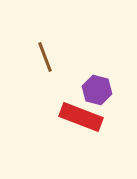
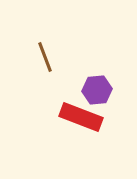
purple hexagon: rotated 20 degrees counterclockwise
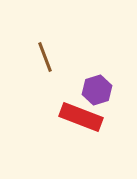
purple hexagon: rotated 12 degrees counterclockwise
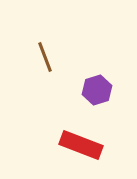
red rectangle: moved 28 px down
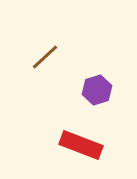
brown line: rotated 68 degrees clockwise
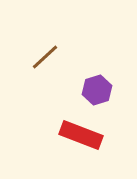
red rectangle: moved 10 px up
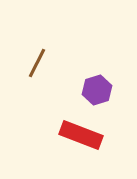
brown line: moved 8 px left, 6 px down; rotated 20 degrees counterclockwise
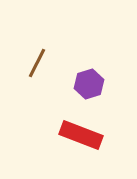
purple hexagon: moved 8 px left, 6 px up
